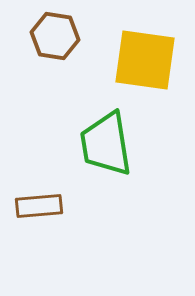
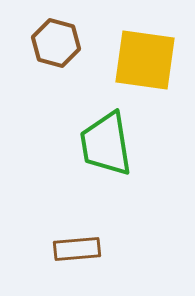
brown hexagon: moved 1 px right, 7 px down; rotated 6 degrees clockwise
brown rectangle: moved 38 px right, 43 px down
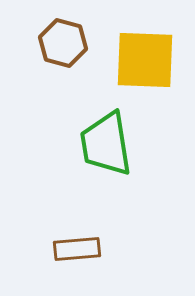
brown hexagon: moved 7 px right
yellow square: rotated 6 degrees counterclockwise
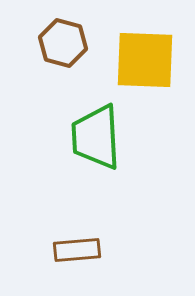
green trapezoid: moved 10 px left, 7 px up; rotated 6 degrees clockwise
brown rectangle: moved 1 px down
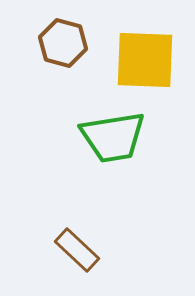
green trapezoid: moved 17 px right; rotated 96 degrees counterclockwise
brown rectangle: rotated 48 degrees clockwise
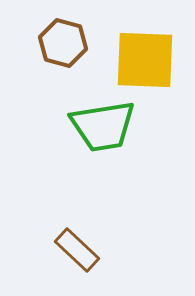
green trapezoid: moved 10 px left, 11 px up
